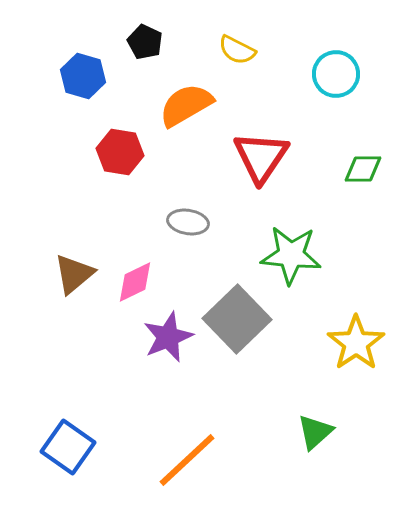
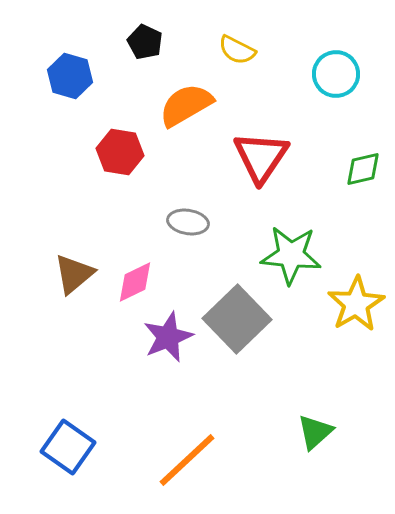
blue hexagon: moved 13 px left
green diamond: rotated 12 degrees counterclockwise
yellow star: moved 39 px up; rotated 4 degrees clockwise
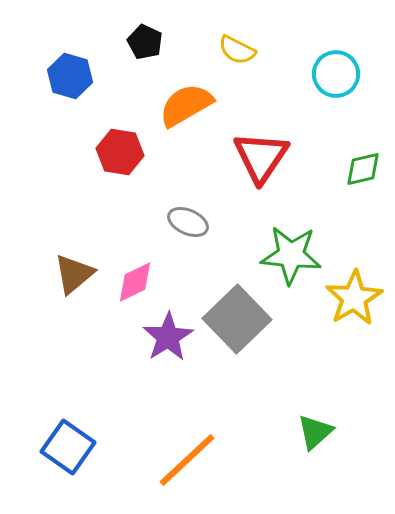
gray ellipse: rotated 15 degrees clockwise
yellow star: moved 2 px left, 6 px up
purple star: rotated 9 degrees counterclockwise
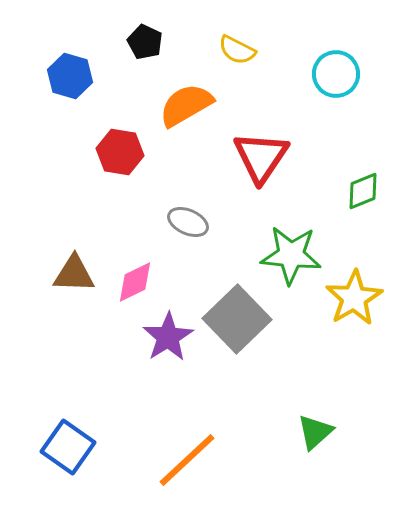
green diamond: moved 22 px down; rotated 9 degrees counterclockwise
brown triangle: rotated 42 degrees clockwise
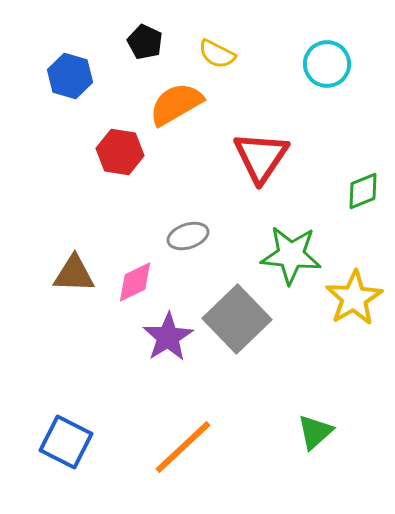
yellow semicircle: moved 20 px left, 4 px down
cyan circle: moved 9 px left, 10 px up
orange semicircle: moved 10 px left, 1 px up
gray ellipse: moved 14 px down; rotated 42 degrees counterclockwise
blue square: moved 2 px left, 5 px up; rotated 8 degrees counterclockwise
orange line: moved 4 px left, 13 px up
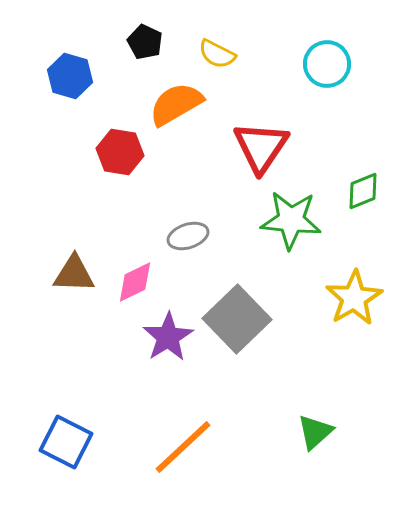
red triangle: moved 10 px up
green star: moved 35 px up
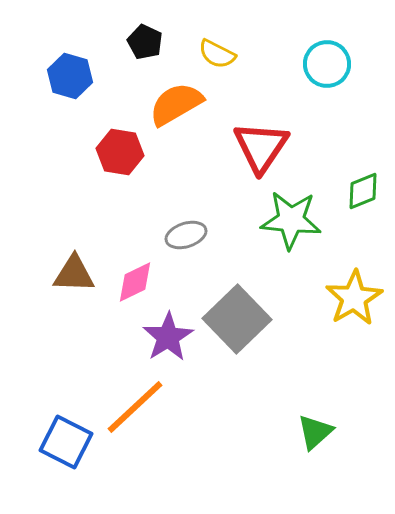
gray ellipse: moved 2 px left, 1 px up
orange line: moved 48 px left, 40 px up
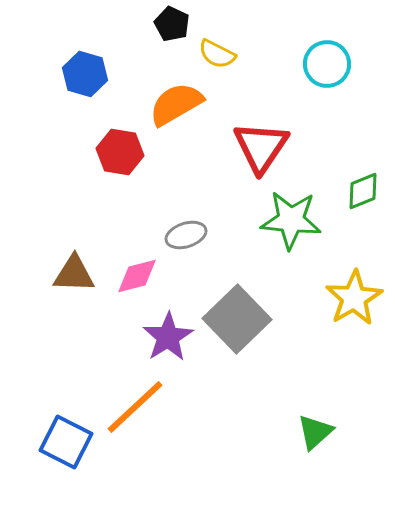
black pentagon: moved 27 px right, 18 px up
blue hexagon: moved 15 px right, 2 px up
pink diamond: moved 2 px right, 6 px up; rotated 12 degrees clockwise
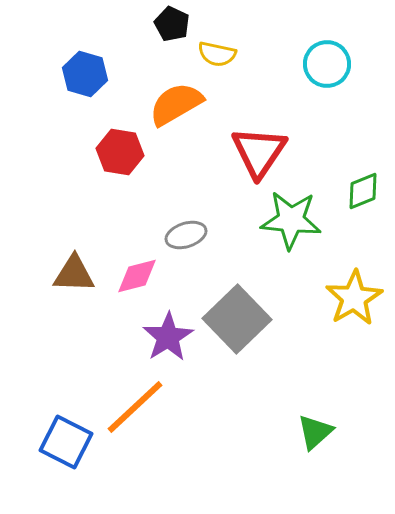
yellow semicircle: rotated 15 degrees counterclockwise
red triangle: moved 2 px left, 5 px down
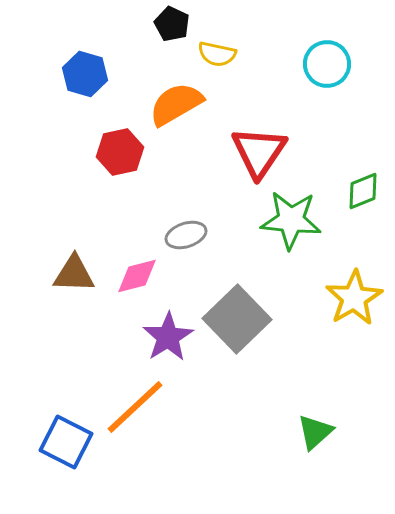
red hexagon: rotated 21 degrees counterclockwise
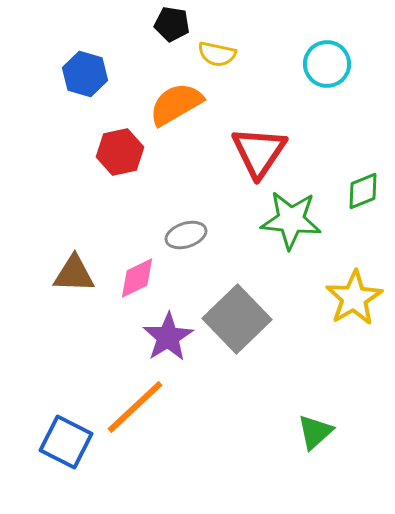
black pentagon: rotated 16 degrees counterclockwise
pink diamond: moved 2 px down; rotated 12 degrees counterclockwise
